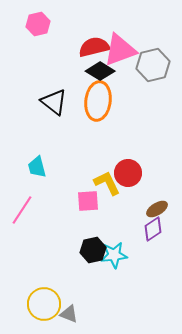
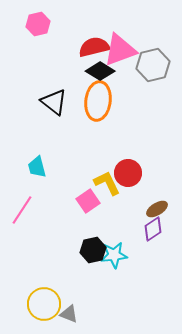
pink square: rotated 30 degrees counterclockwise
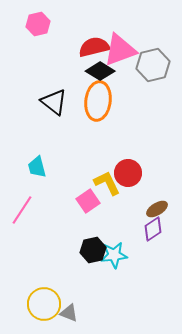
gray triangle: moved 1 px up
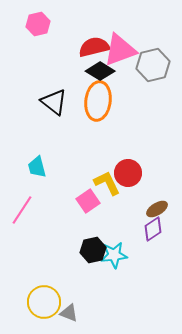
yellow circle: moved 2 px up
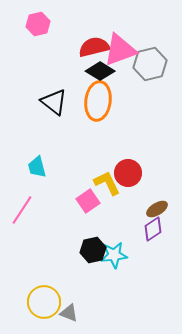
gray hexagon: moved 3 px left, 1 px up
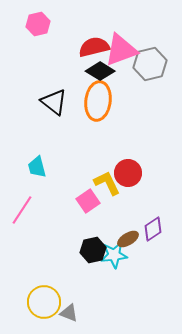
pink triangle: moved 1 px right
brown ellipse: moved 29 px left, 30 px down
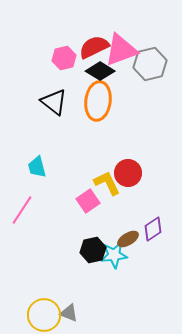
pink hexagon: moved 26 px right, 34 px down
red semicircle: rotated 12 degrees counterclockwise
yellow circle: moved 13 px down
